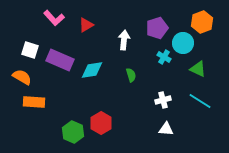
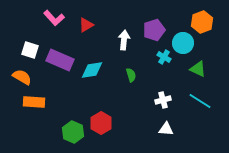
purple pentagon: moved 3 px left, 2 px down
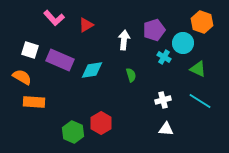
orange hexagon: rotated 20 degrees counterclockwise
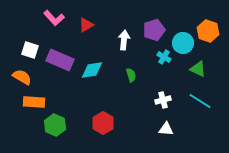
orange hexagon: moved 6 px right, 9 px down
red hexagon: moved 2 px right
green hexagon: moved 18 px left, 7 px up
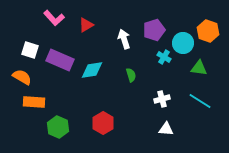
white arrow: moved 1 px up; rotated 24 degrees counterclockwise
green triangle: moved 1 px right, 1 px up; rotated 18 degrees counterclockwise
white cross: moved 1 px left, 1 px up
green hexagon: moved 3 px right, 2 px down
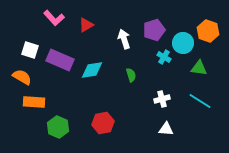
red hexagon: rotated 20 degrees clockwise
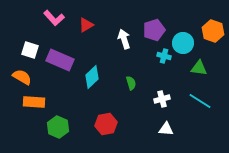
orange hexagon: moved 5 px right
cyan cross: moved 1 px up; rotated 16 degrees counterclockwise
cyan diamond: moved 7 px down; rotated 35 degrees counterclockwise
green semicircle: moved 8 px down
red hexagon: moved 3 px right, 1 px down
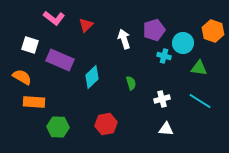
pink L-shape: rotated 10 degrees counterclockwise
red triangle: rotated 14 degrees counterclockwise
white square: moved 5 px up
green hexagon: rotated 20 degrees counterclockwise
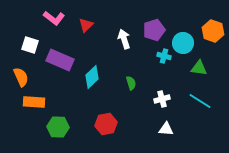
orange semicircle: moved 1 px left; rotated 36 degrees clockwise
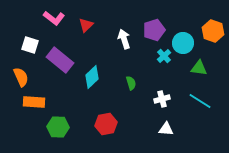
cyan cross: rotated 32 degrees clockwise
purple rectangle: rotated 16 degrees clockwise
